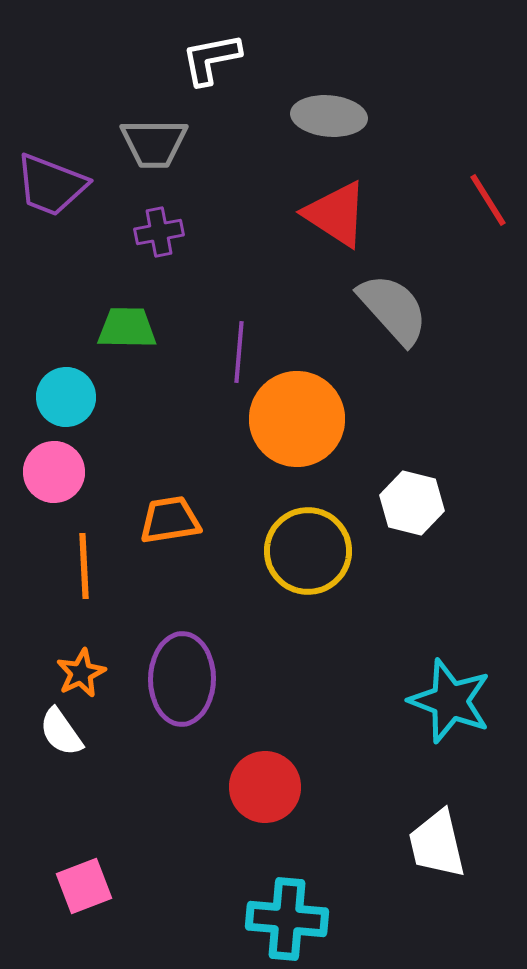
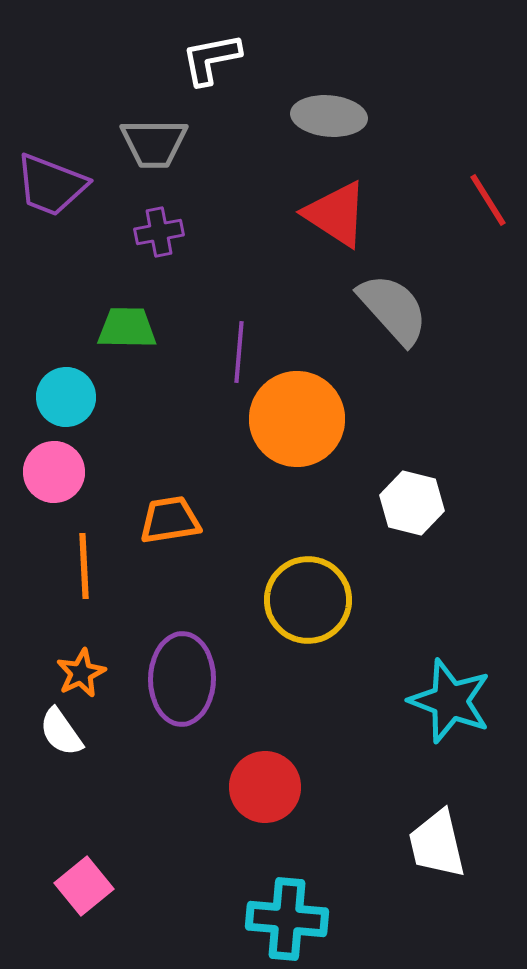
yellow circle: moved 49 px down
pink square: rotated 18 degrees counterclockwise
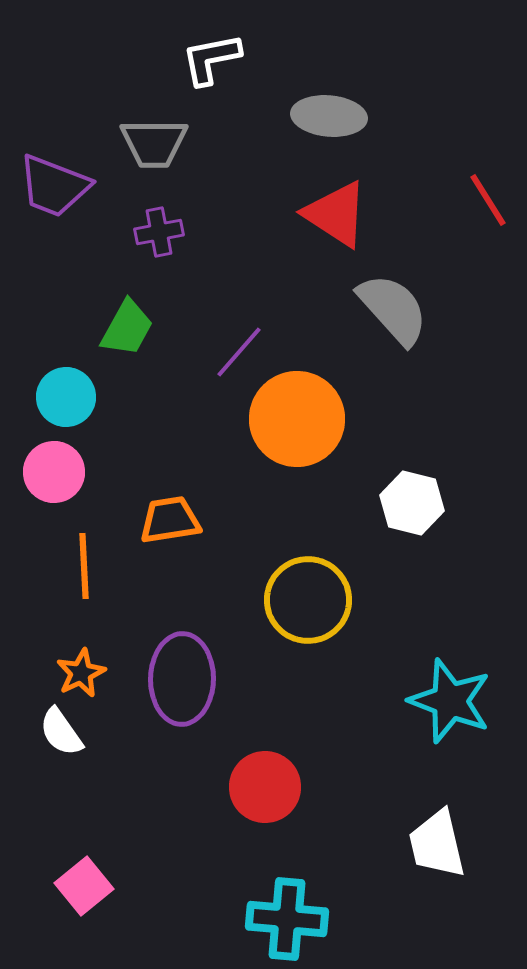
purple trapezoid: moved 3 px right, 1 px down
green trapezoid: rotated 118 degrees clockwise
purple line: rotated 36 degrees clockwise
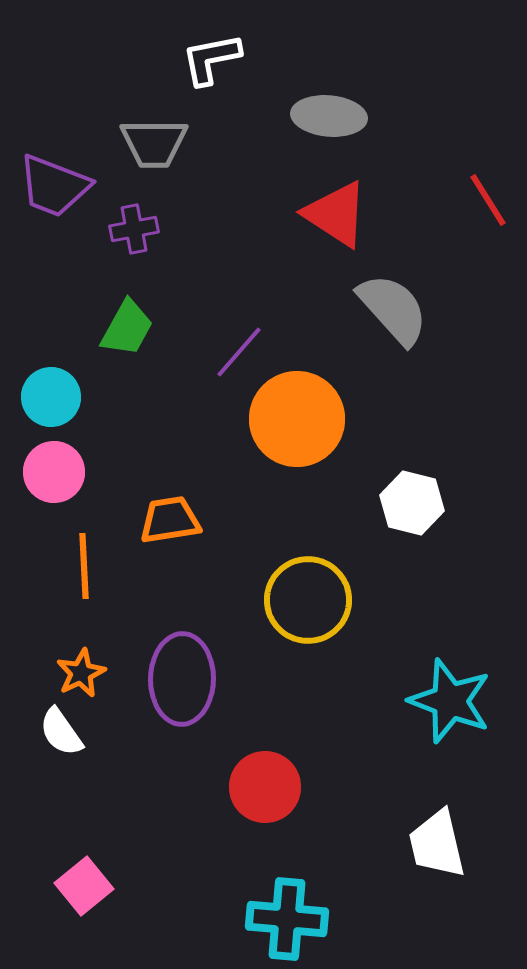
purple cross: moved 25 px left, 3 px up
cyan circle: moved 15 px left
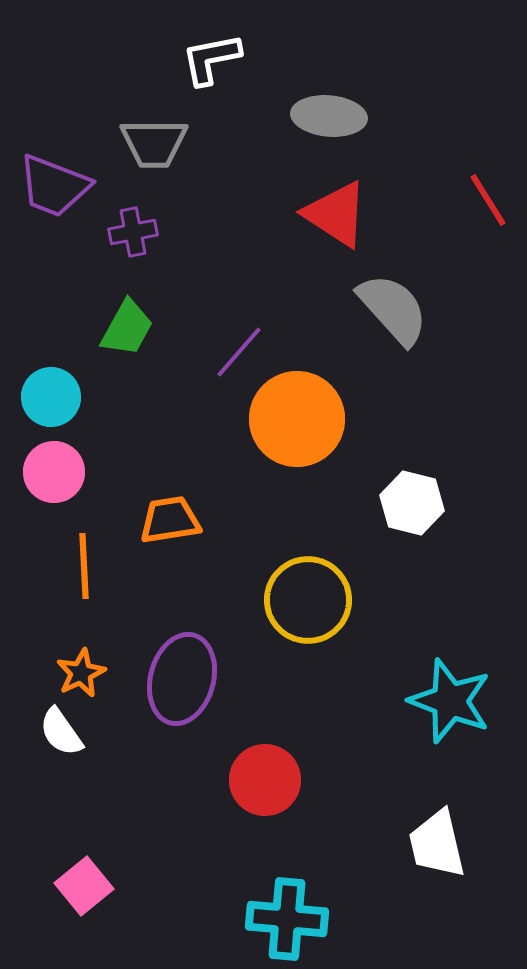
purple cross: moved 1 px left, 3 px down
purple ellipse: rotated 14 degrees clockwise
red circle: moved 7 px up
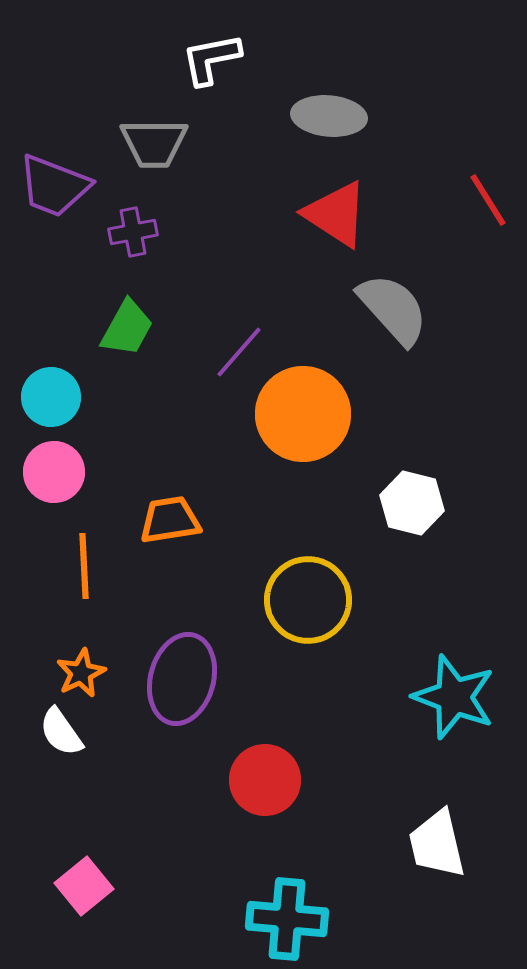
orange circle: moved 6 px right, 5 px up
cyan star: moved 4 px right, 4 px up
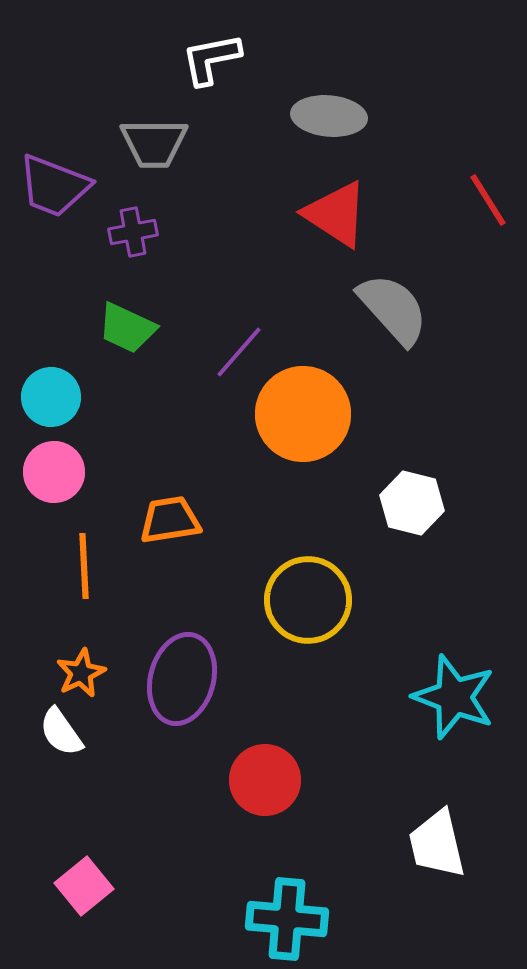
green trapezoid: rotated 86 degrees clockwise
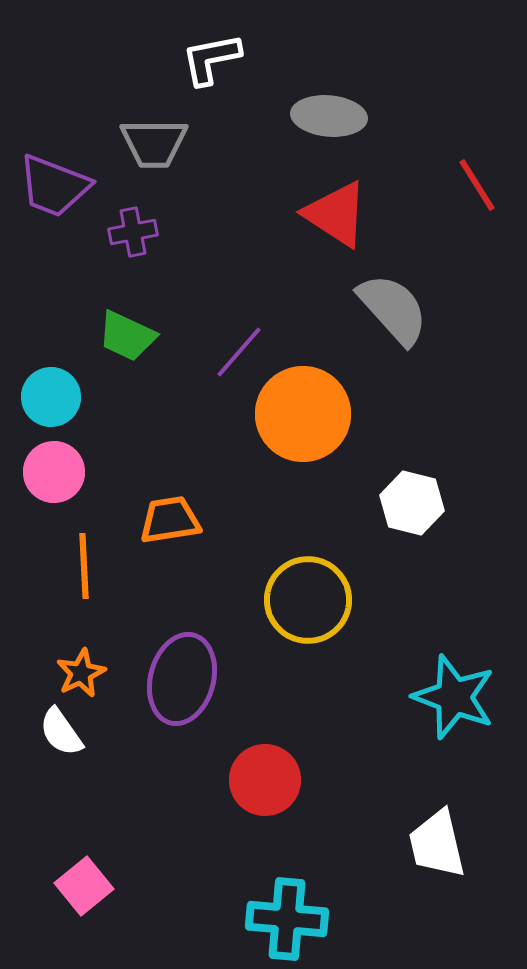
red line: moved 11 px left, 15 px up
green trapezoid: moved 8 px down
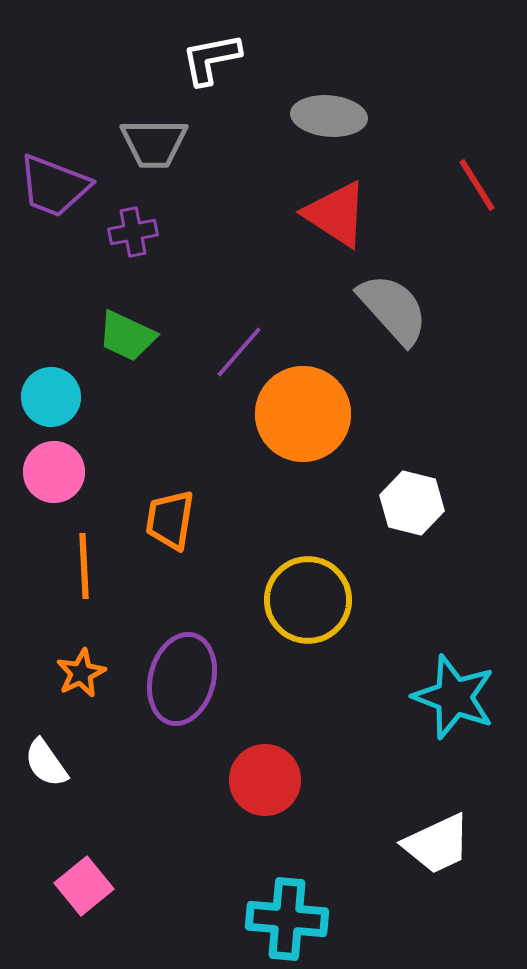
orange trapezoid: rotated 72 degrees counterclockwise
white semicircle: moved 15 px left, 31 px down
white trapezoid: rotated 102 degrees counterclockwise
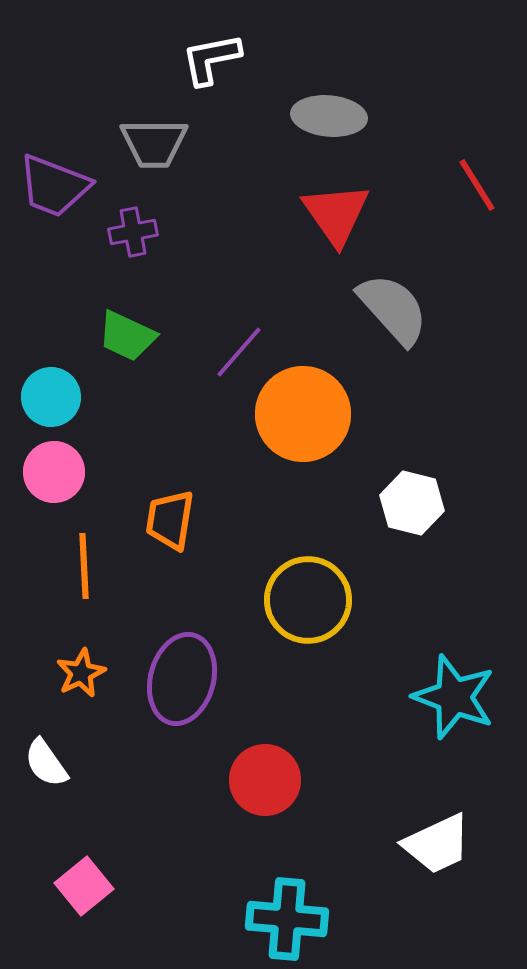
red triangle: rotated 22 degrees clockwise
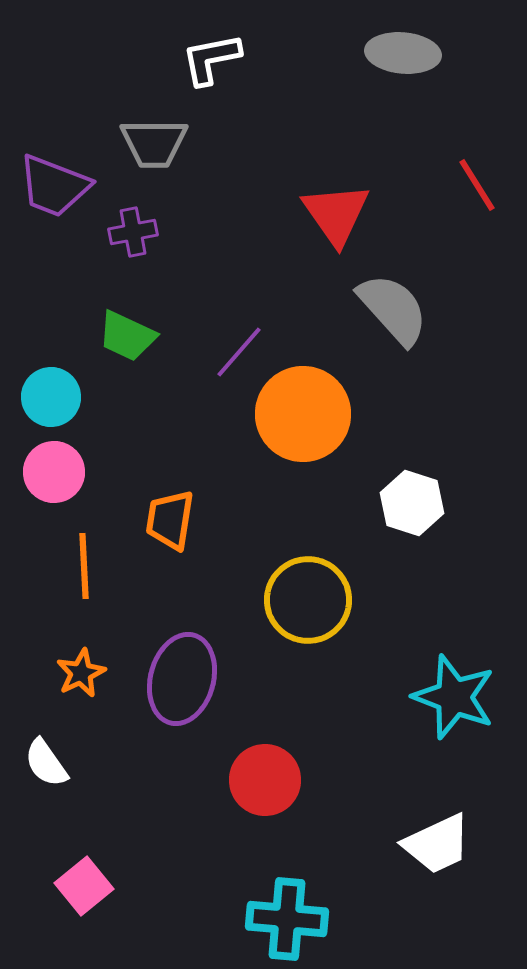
gray ellipse: moved 74 px right, 63 px up
white hexagon: rotated 4 degrees clockwise
